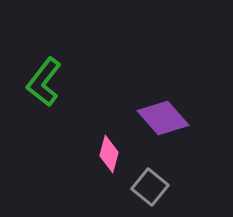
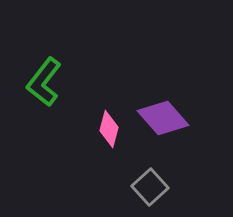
pink diamond: moved 25 px up
gray square: rotated 9 degrees clockwise
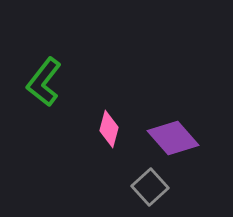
purple diamond: moved 10 px right, 20 px down
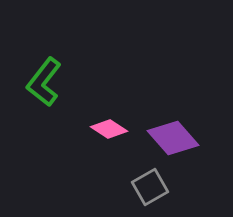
pink diamond: rotated 72 degrees counterclockwise
gray square: rotated 12 degrees clockwise
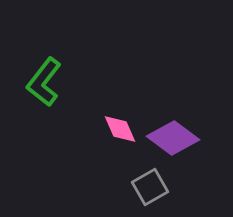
pink diamond: moved 11 px right; rotated 33 degrees clockwise
purple diamond: rotated 12 degrees counterclockwise
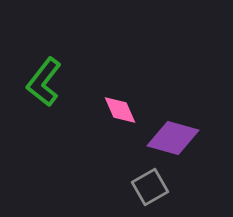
pink diamond: moved 19 px up
purple diamond: rotated 21 degrees counterclockwise
